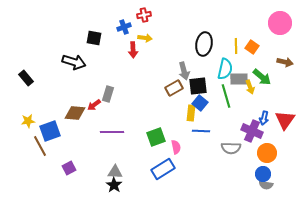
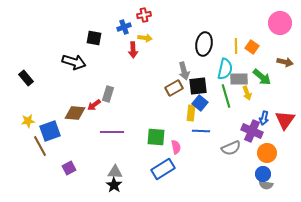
yellow arrow at (250, 87): moved 3 px left, 6 px down
green square at (156, 137): rotated 24 degrees clockwise
gray semicircle at (231, 148): rotated 24 degrees counterclockwise
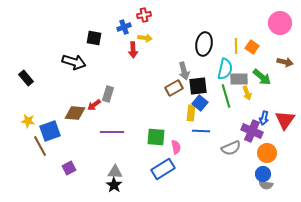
yellow star at (28, 121): rotated 16 degrees clockwise
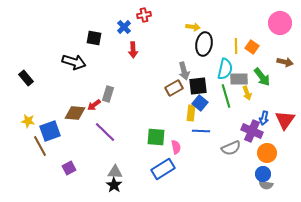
blue cross at (124, 27): rotated 24 degrees counterclockwise
yellow arrow at (145, 38): moved 48 px right, 11 px up
green arrow at (262, 77): rotated 12 degrees clockwise
purple line at (112, 132): moved 7 px left; rotated 45 degrees clockwise
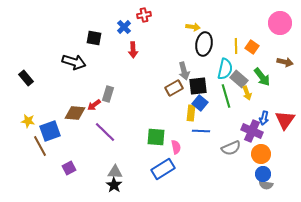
gray rectangle at (239, 79): rotated 42 degrees clockwise
orange circle at (267, 153): moved 6 px left, 1 px down
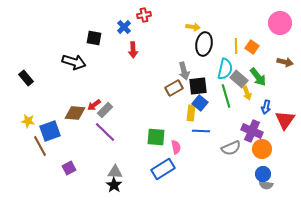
green arrow at (262, 77): moved 4 px left
gray rectangle at (108, 94): moved 3 px left, 16 px down; rotated 28 degrees clockwise
blue arrow at (264, 118): moved 2 px right, 11 px up
orange circle at (261, 154): moved 1 px right, 5 px up
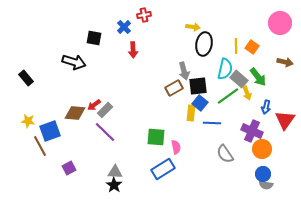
green line at (226, 96): moved 2 px right; rotated 70 degrees clockwise
blue line at (201, 131): moved 11 px right, 8 px up
gray semicircle at (231, 148): moved 6 px left, 6 px down; rotated 78 degrees clockwise
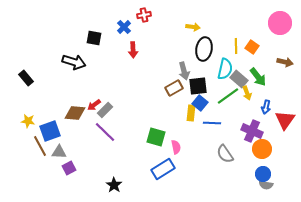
black ellipse at (204, 44): moved 5 px down
green square at (156, 137): rotated 12 degrees clockwise
gray triangle at (115, 172): moved 56 px left, 20 px up
